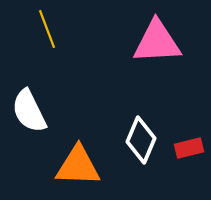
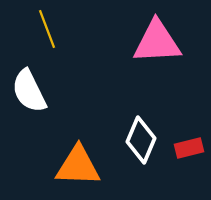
white semicircle: moved 20 px up
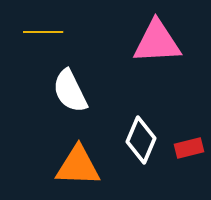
yellow line: moved 4 px left, 3 px down; rotated 69 degrees counterclockwise
white semicircle: moved 41 px right
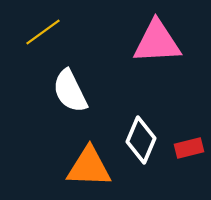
yellow line: rotated 36 degrees counterclockwise
orange triangle: moved 11 px right, 1 px down
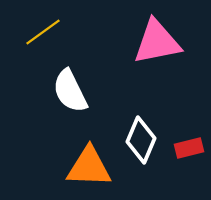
pink triangle: rotated 8 degrees counterclockwise
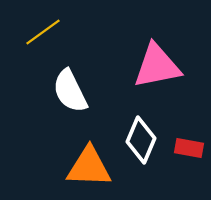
pink triangle: moved 24 px down
red rectangle: rotated 24 degrees clockwise
